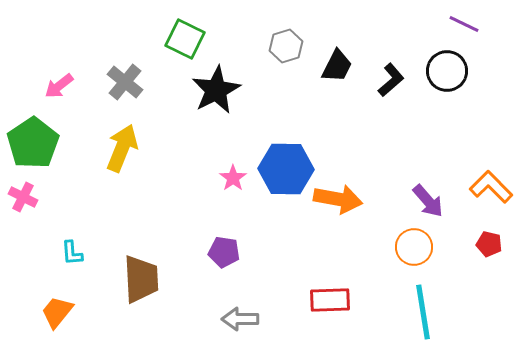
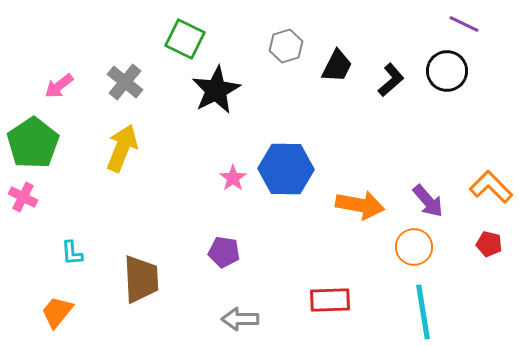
orange arrow: moved 22 px right, 6 px down
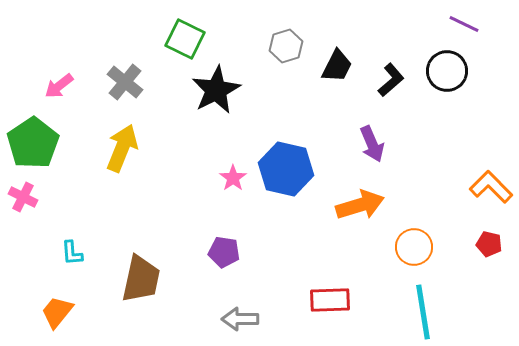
blue hexagon: rotated 12 degrees clockwise
purple arrow: moved 56 px left, 57 px up; rotated 18 degrees clockwise
orange arrow: rotated 27 degrees counterclockwise
brown trapezoid: rotated 15 degrees clockwise
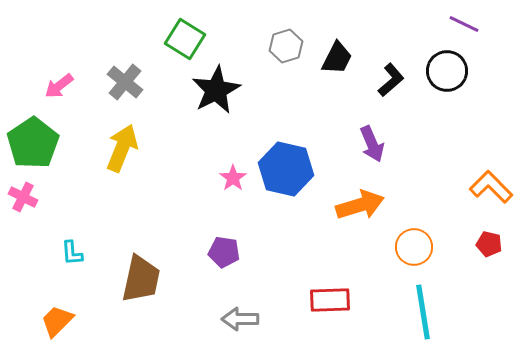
green square: rotated 6 degrees clockwise
black trapezoid: moved 8 px up
orange trapezoid: moved 9 px down; rotated 6 degrees clockwise
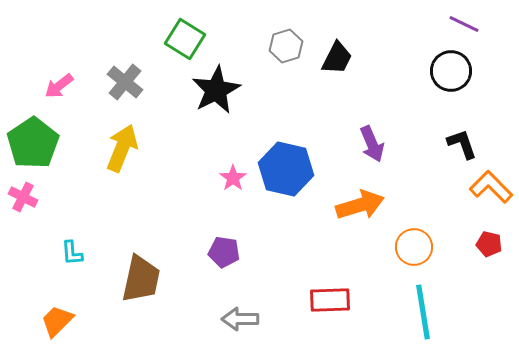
black circle: moved 4 px right
black L-shape: moved 71 px right, 64 px down; rotated 68 degrees counterclockwise
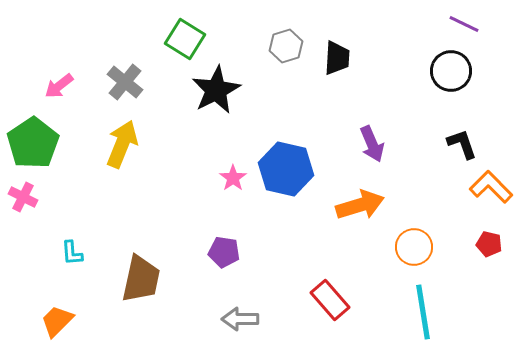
black trapezoid: rotated 24 degrees counterclockwise
yellow arrow: moved 4 px up
red rectangle: rotated 51 degrees clockwise
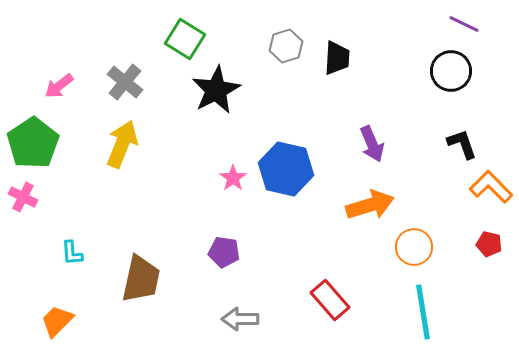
orange arrow: moved 10 px right
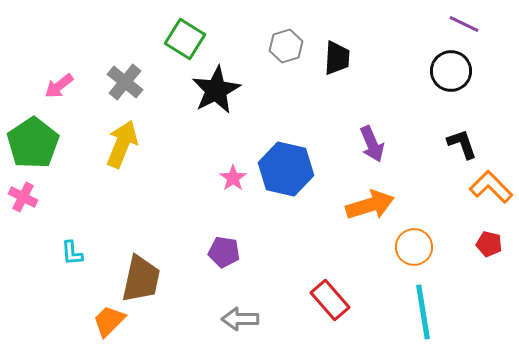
orange trapezoid: moved 52 px right
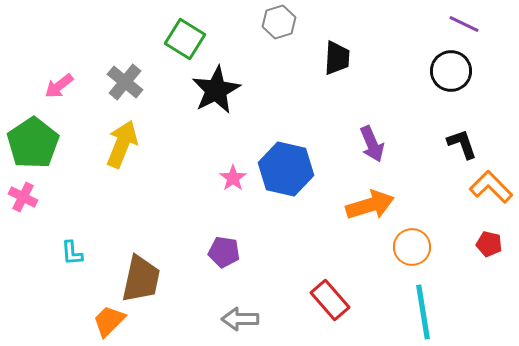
gray hexagon: moved 7 px left, 24 px up
orange circle: moved 2 px left
